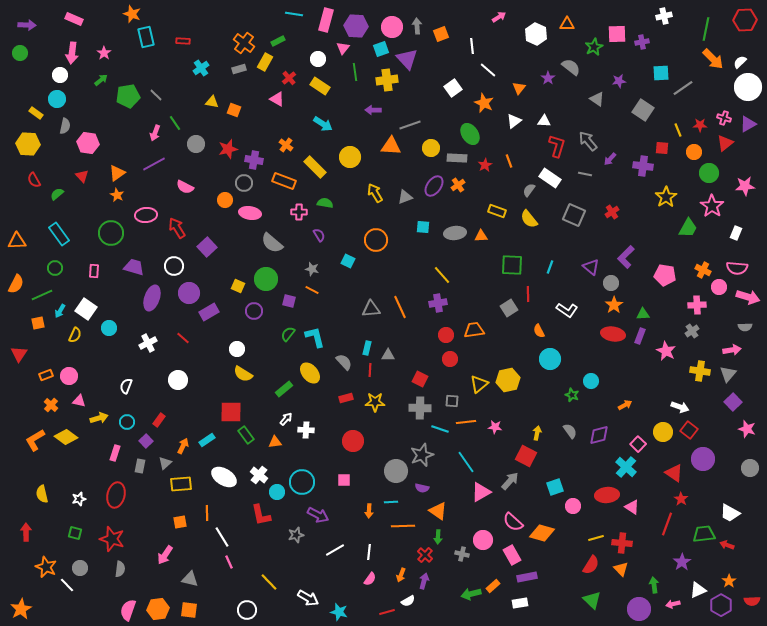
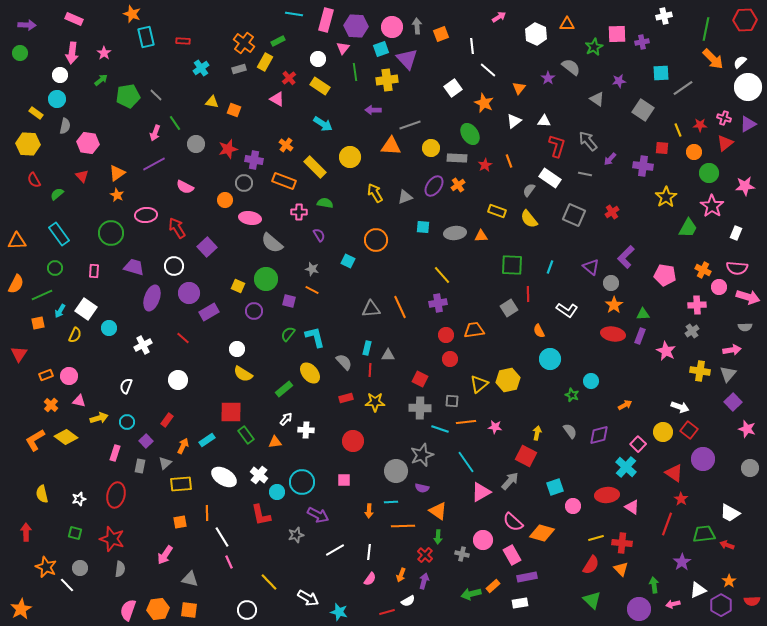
pink ellipse at (250, 213): moved 5 px down
white cross at (148, 343): moved 5 px left, 2 px down
red rectangle at (159, 420): moved 8 px right
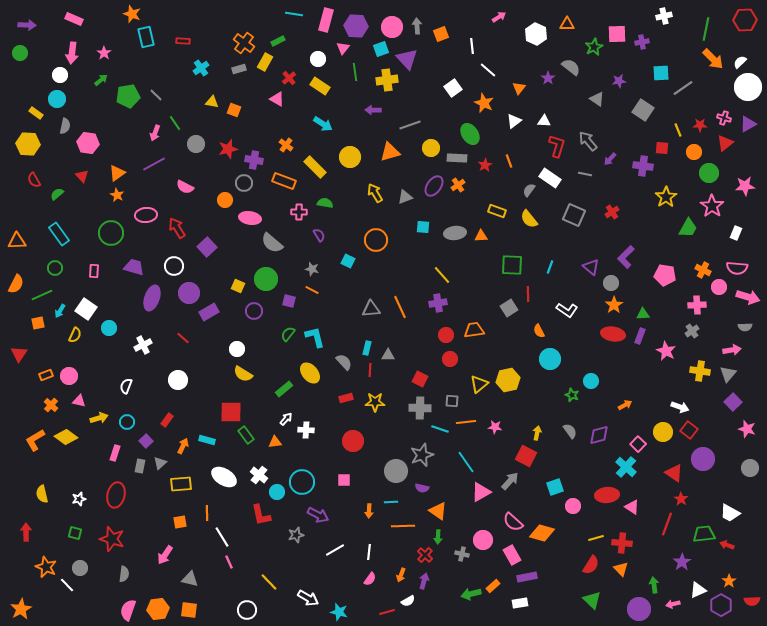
orange triangle at (391, 146): moved 1 px left, 6 px down; rotated 20 degrees counterclockwise
cyan rectangle at (207, 440): rotated 49 degrees clockwise
gray triangle at (165, 463): moved 5 px left
gray semicircle at (120, 569): moved 4 px right, 5 px down
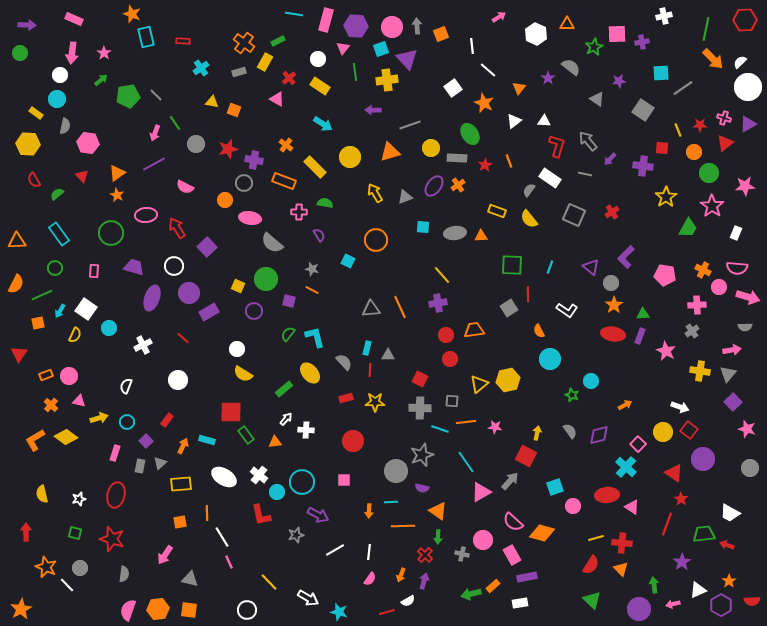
gray rectangle at (239, 69): moved 3 px down
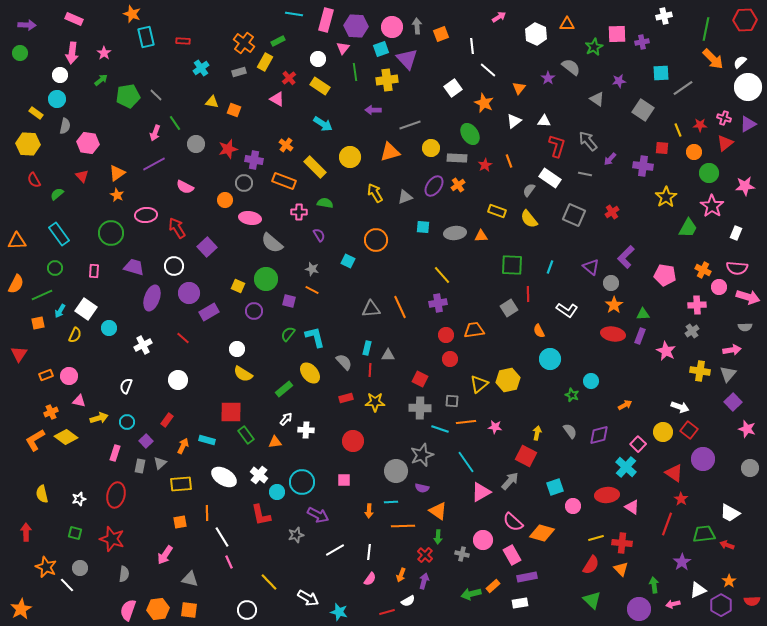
orange cross at (51, 405): moved 7 px down; rotated 24 degrees clockwise
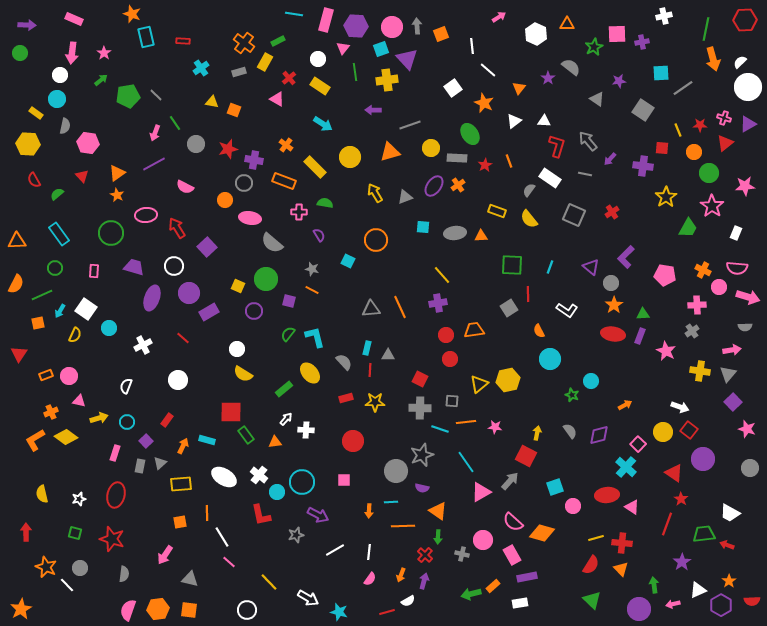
orange arrow at (713, 59): rotated 30 degrees clockwise
pink line at (229, 562): rotated 24 degrees counterclockwise
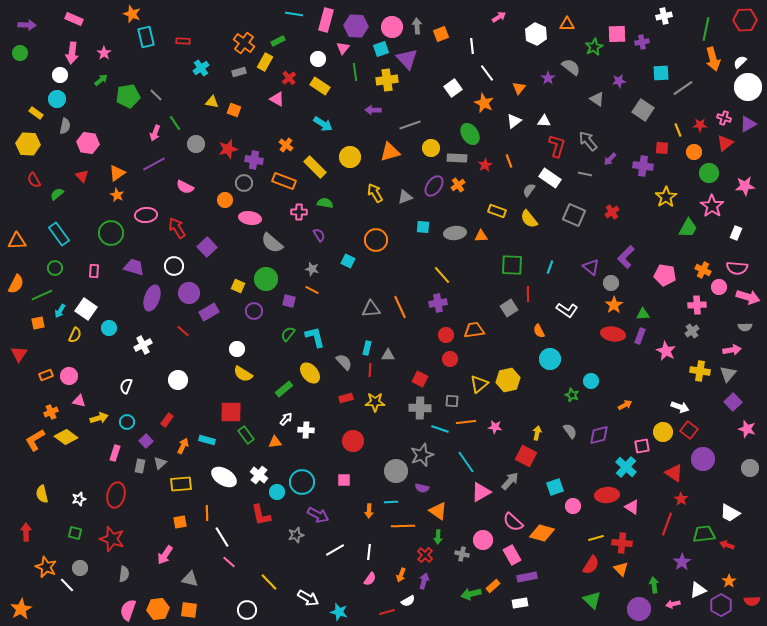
white line at (488, 70): moved 1 px left, 3 px down; rotated 12 degrees clockwise
red line at (183, 338): moved 7 px up
pink square at (638, 444): moved 4 px right, 2 px down; rotated 35 degrees clockwise
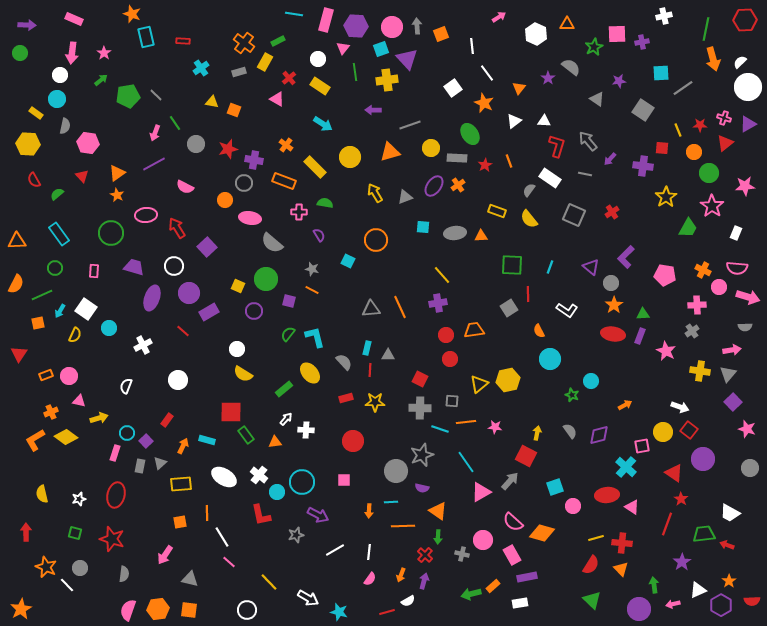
cyan circle at (127, 422): moved 11 px down
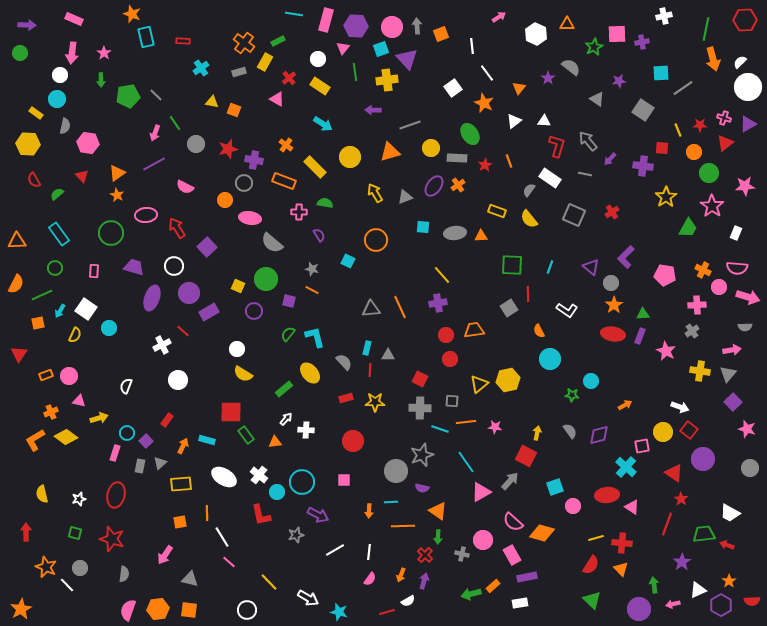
green arrow at (101, 80): rotated 128 degrees clockwise
white cross at (143, 345): moved 19 px right
green star at (572, 395): rotated 16 degrees counterclockwise
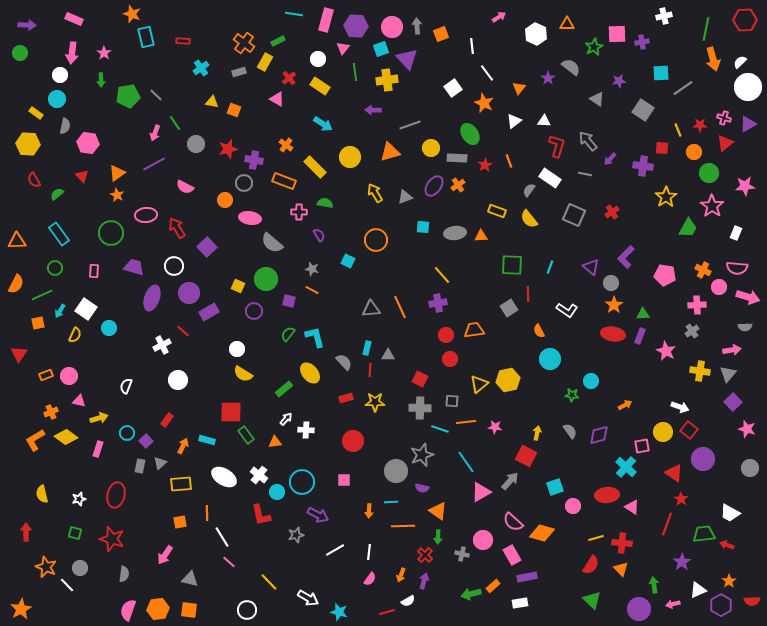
pink rectangle at (115, 453): moved 17 px left, 4 px up
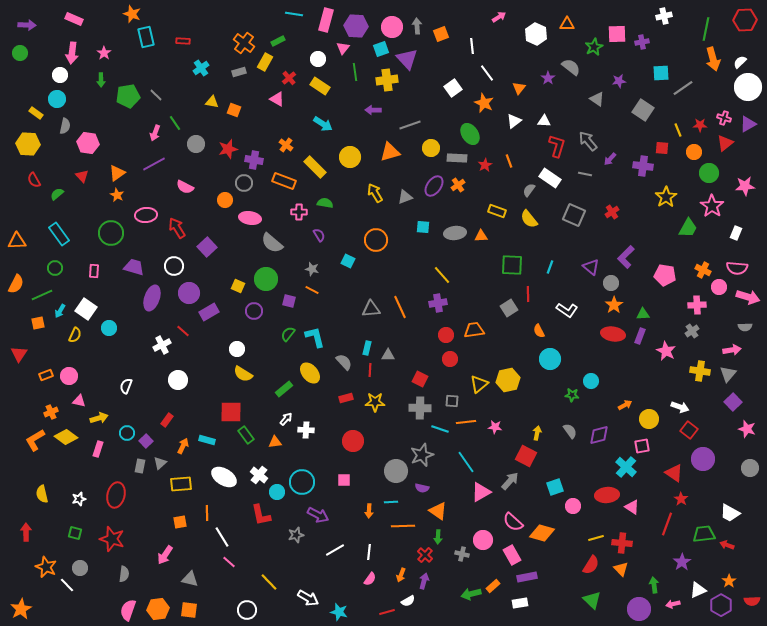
yellow circle at (663, 432): moved 14 px left, 13 px up
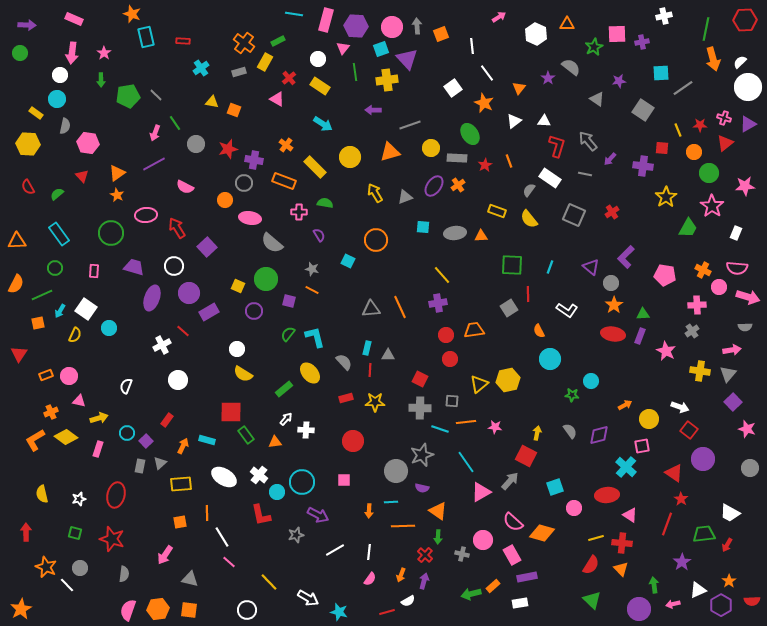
red semicircle at (34, 180): moved 6 px left, 7 px down
pink circle at (573, 506): moved 1 px right, 2 px down
pink triangle at (632, 507): moved 2 px left, 8 px down
red arrow at (727, 545): rotated 80 degrees counterclockwise
